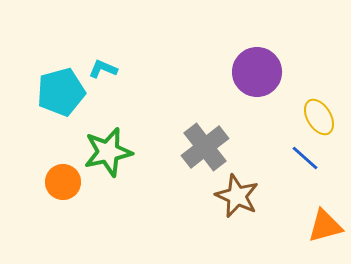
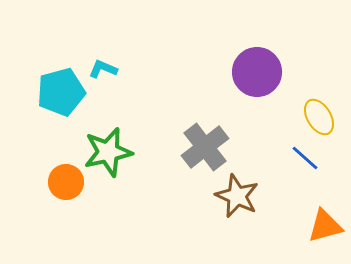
orange circle: moved 3 px right
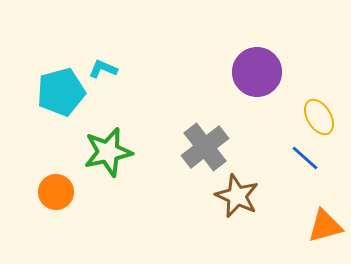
orange circle: moved 10 px left, 10 px down
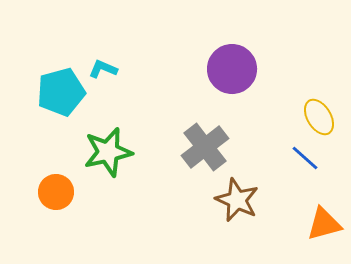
purple circle: moved 25 px left, 3 px up
brown star: moved 4 px down
orange triangle: moved 1 px left, 2 px up
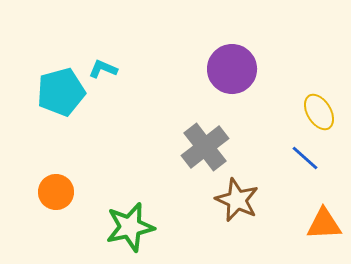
yellow ellipse: moved 5 px up
green star: moved 22 px right, 75 px down
orange triangle: rotated 12 degrees clockwise
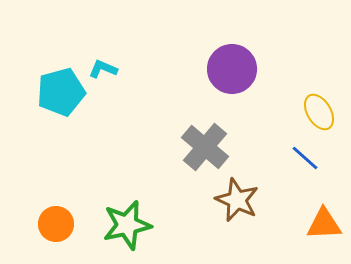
gray cross: rotated 12 degrees counterclockwise
orange circle: moved 32 px down
green star: moved 3 px left, 2 px up
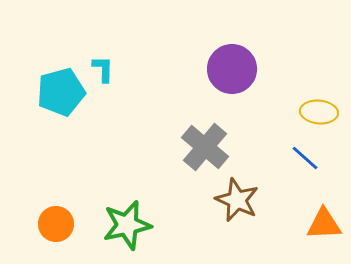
cyan L-shape: rotated 68 degrees clockwise
yellow ellipse: rotated 54 degrees counterclockwise
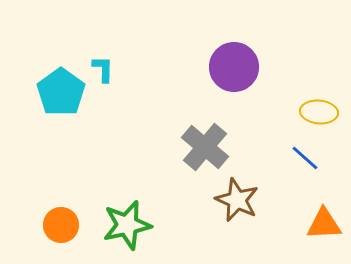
purple circle: moved 2 px right, 2 px up
cyan pentagon: rotated 21 degrees counterclockwise
orange circle: moved 5 px right, 1 px down
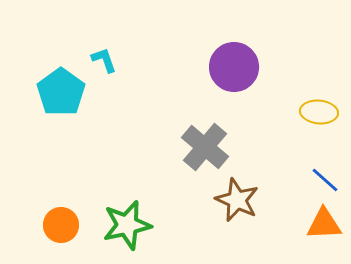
cyan L-shape: moved 1 px right, 9 px up; rotated 20 degrees counterclockwise
blue line: moved 20 px right, 22 px down
